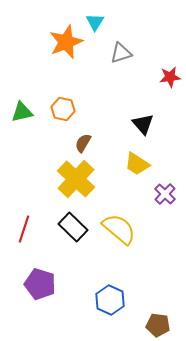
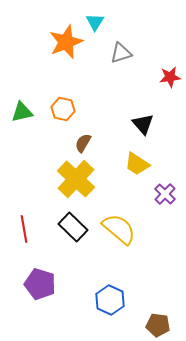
red line: rotated 28 degrees counterclockwise
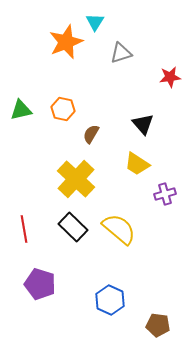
green triangle: moved 1 px left, 2 px up
brown semicircle: moved 8 px right, 9 px up
purple cross: rotated 30 degrees clockwise
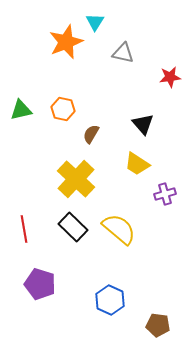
gray triangle: moved 2 px right; rotated 30 degrees clockwise
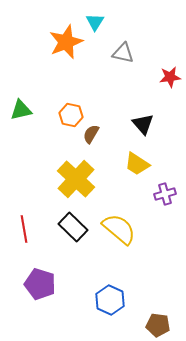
orange hexagon: moved 8 px right, 6 px down
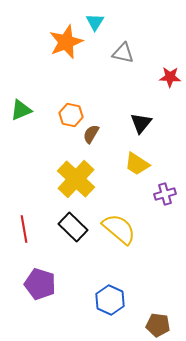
red star: rotated 10 degrees clockwise
green triangle: rotated 10 degrees counterclockwise
black triangle: moved 2 px left, 1 px up; rotated 20 degrees clockwise
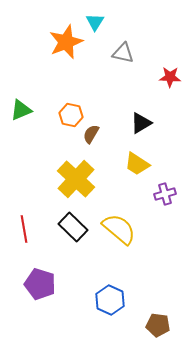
black triangle: rotated 20 degrees clockwise
